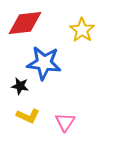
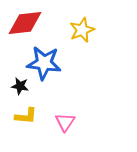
yellow star: rotated 15 degrees clockwise
yellow L-shape: moved 2 px left; rotated 20 degrees counterclockwise
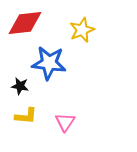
blue star: moved 5 px right
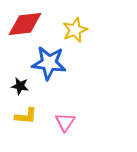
red diamond: moved 1 px down
yellow star: moved 7 px left
